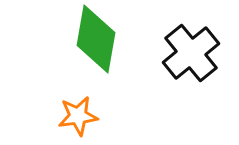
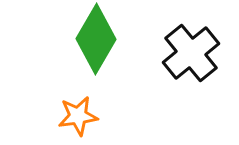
green diamond: rotated 20 degrees clockwise
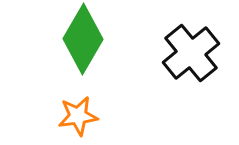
green diamond: moved 13 px left
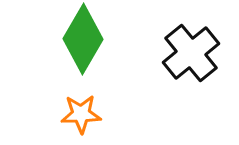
orange star: moved 3 px right, 2 px up; rotated 6 degrees clockwise
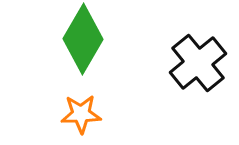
black cross: moved 7 px right, 10 px down
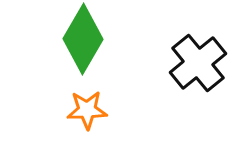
orange star: moved 6 px right, 4 px up
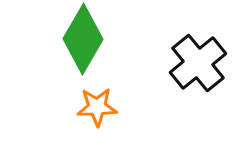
orange star: moved 10 px right, 3 px up
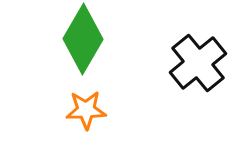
orange star: moved 11 px left, 3 px down
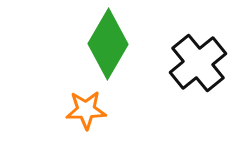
green diamond: moved 25 px right, 5 px down
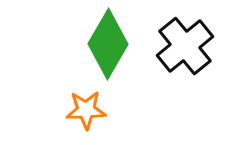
black cross: moved 13 px left, 17 px up
